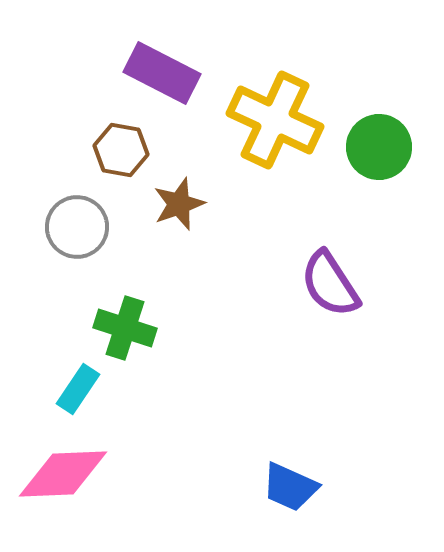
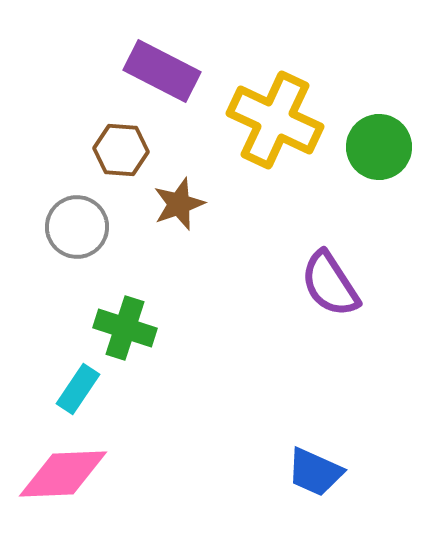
purple rectangle: moved 2 px up
brown hexagon: rotated 6 degrees counterclockwise
blue trapezoid: moved 25 px right, 15 px up
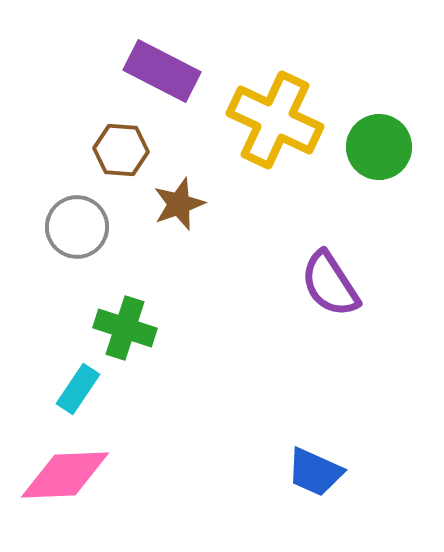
pink diamond: moved 2 px right, 1 px down
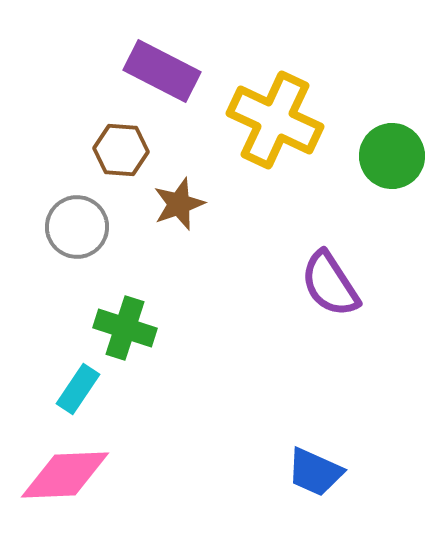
green circle: moved 13 px right, 9 px down
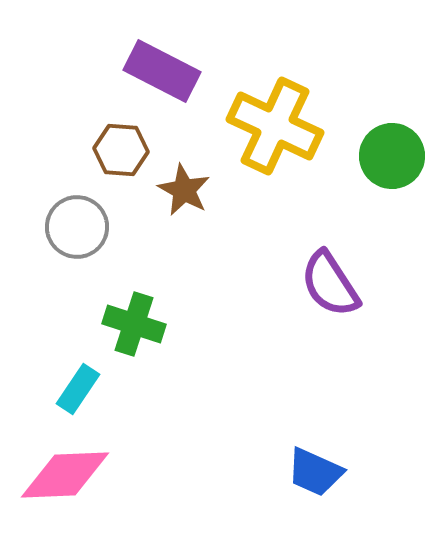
yellow cross: moved 6 px down
brown star: moved 5 px right, 14 px up; rotated 24 degrees counterclockwise
green cross: moved 9 px right, 4 px up
